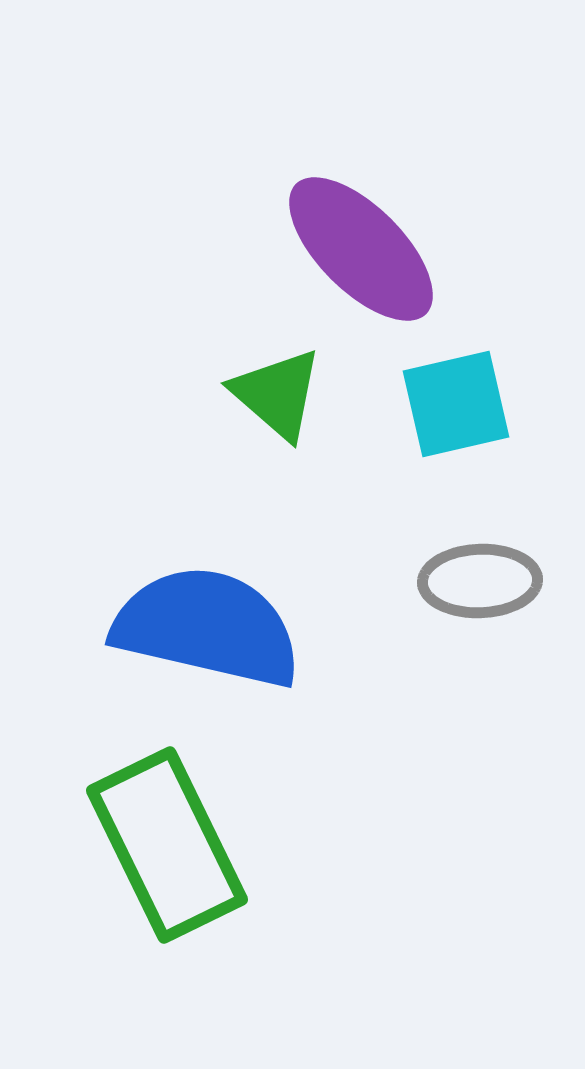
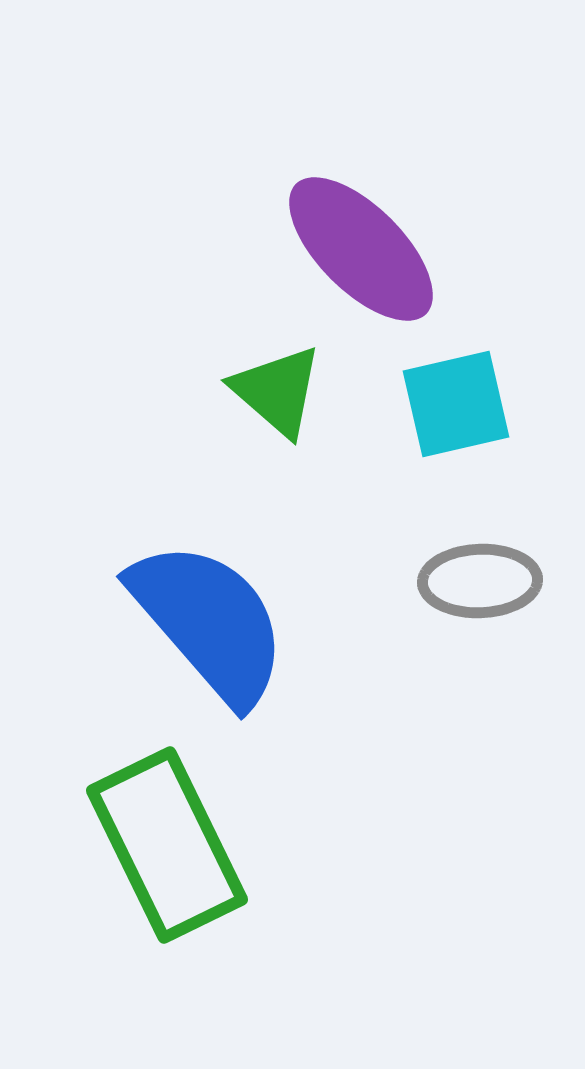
green triangle: moved 3 px up
blue semicircle: moved 2 px right, 5 px up; rotated 36 degrees clockwise
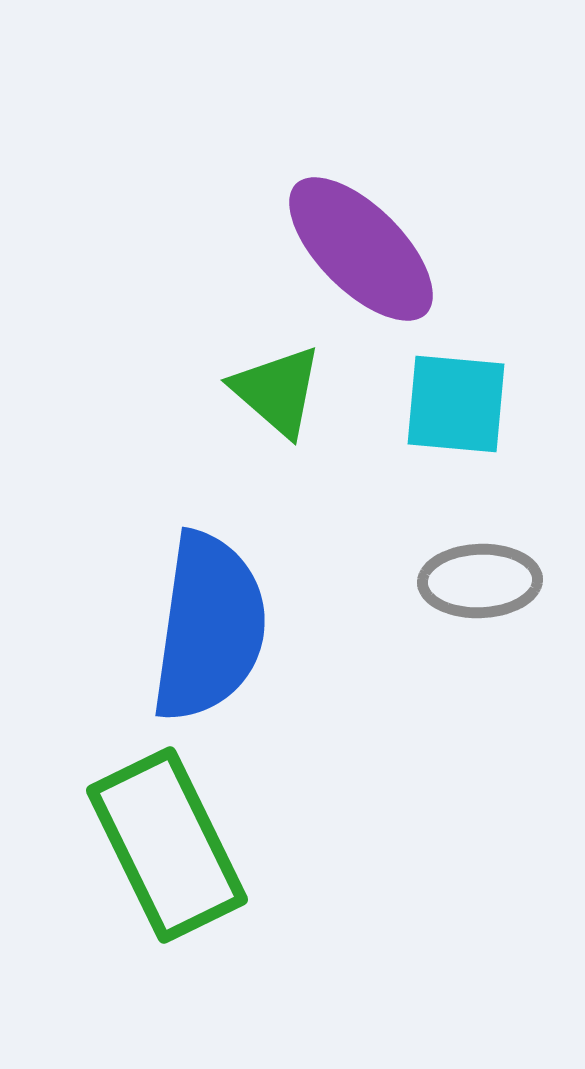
cyan square: rotated 18 degrees clockwise
blue semicircle: moved 5 px down; rotated 49 degrees clockwise
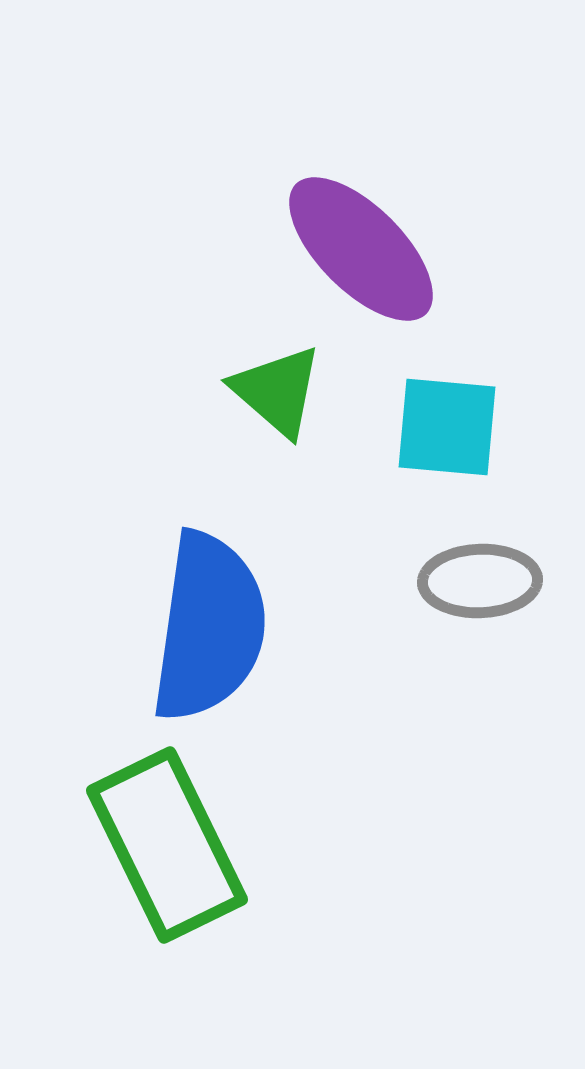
cyan square: moved 9 px left, 23 px down
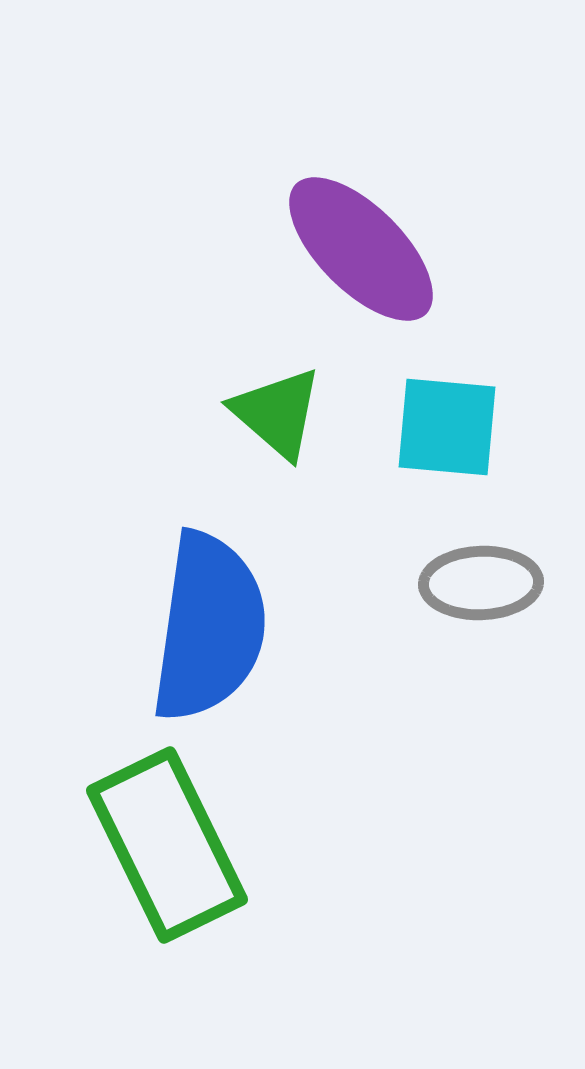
green triangle: moved 22 px down
gray ellipse: moved 1 px right, 2 px down
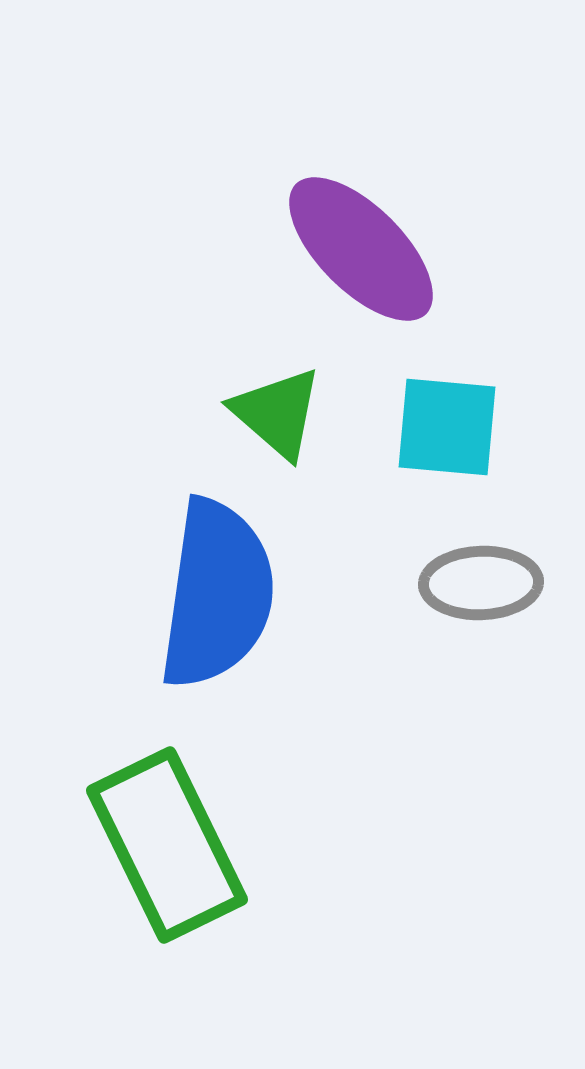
blue semicircle: moved 8 px right, 33 px up
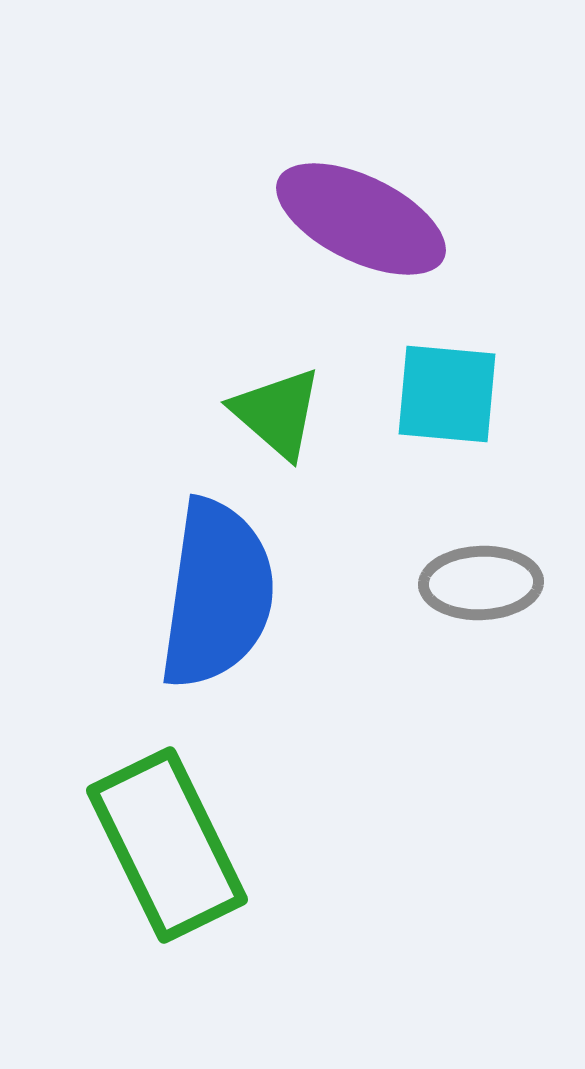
purple ellipse: moved 30 px up; rotated 19 degrees counterclockwise
cyan square: moved 33 px up
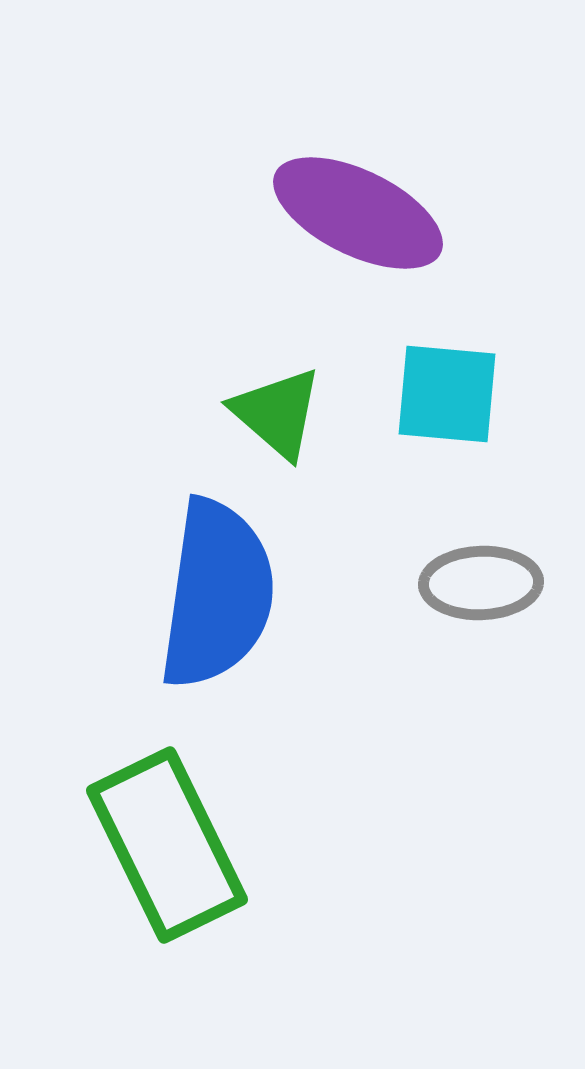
purple ellipse: moved 3 px left, 6 px up
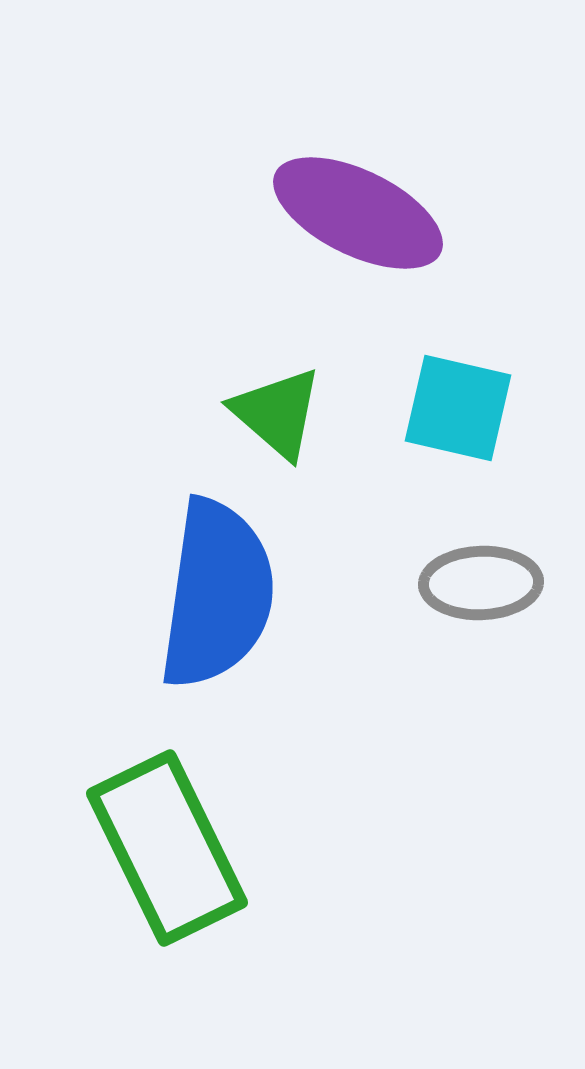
cyan square: moved 11 px right, 14 px down; rotated 8 degrees clockwise
green rectangle: moved 3 px down
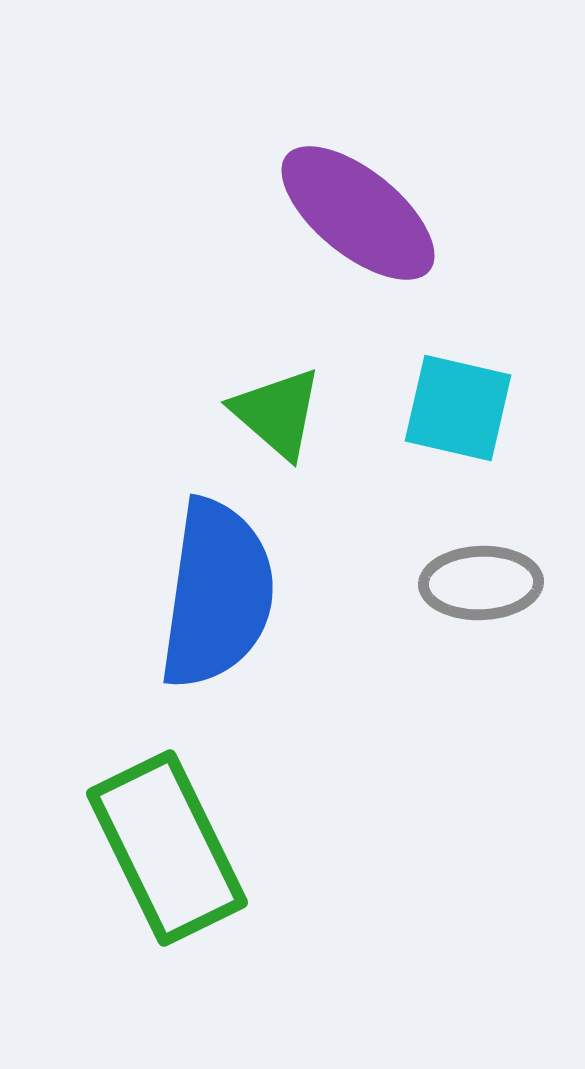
purple ellipse: rotated 13 degrees clockwise
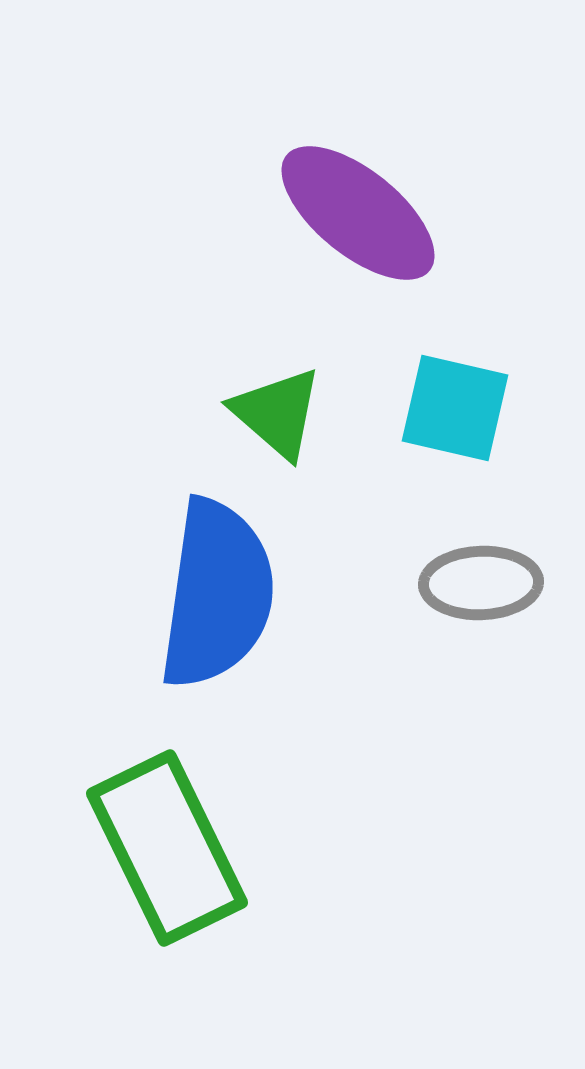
cyan square: moved 3 px left
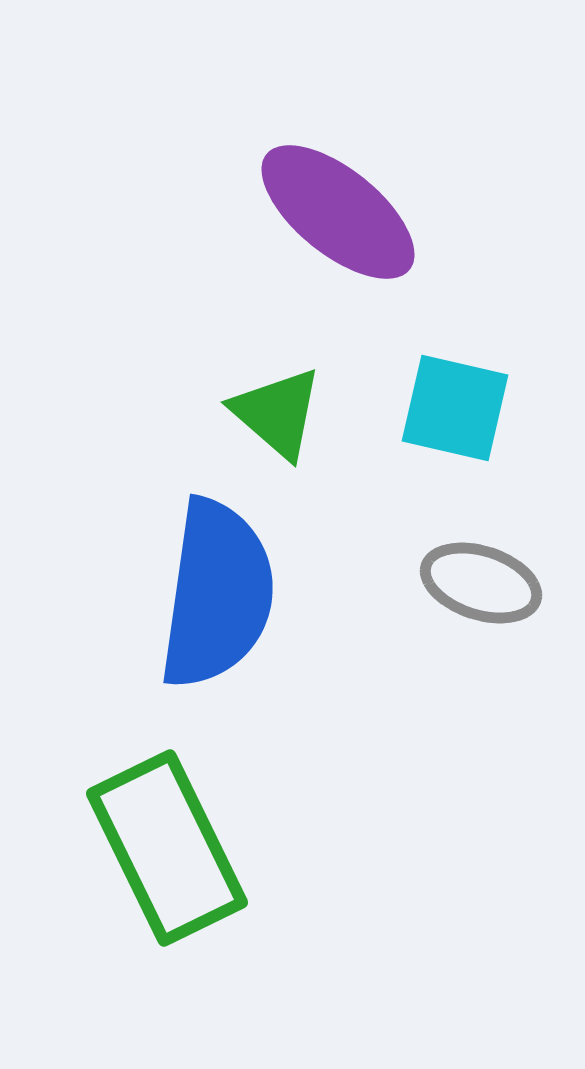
purple ellipse: moved 20 px left, 1 px up
gray ellipse: rotated 20 degrees clockwise
